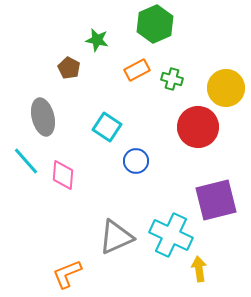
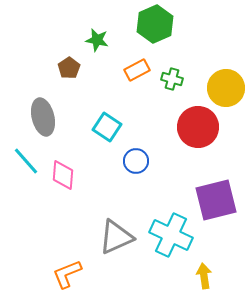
brown pentagon: rotated 10 degrees clockwise
yellow arrow: moved 5 px right, 7 px down
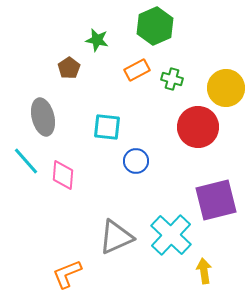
green hexagon: moved 2 px down
cyan square: rotated 28 degrees counterclockwise
cyan cross: rotated 18 degrees clockwise
yellow arrow: moved 5 px up
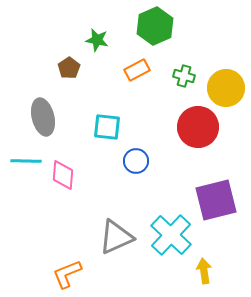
green cross: moved 12 px right, 3 px up
cyan line: rotated 48 degrees counterclockwise
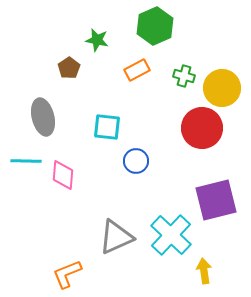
yellow circle: moved 4 px left
red circle: moved 4 px right, 1 px down
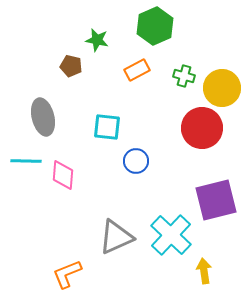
brown pentagon: moved 2 px right, 2 px up; rotated 25 degrees counterclockwise
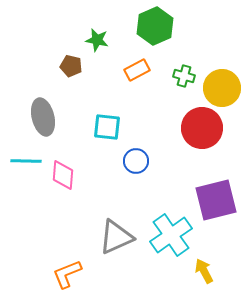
cyan cross: rotated 12 degrees clockwise
yellow arrow: rotated 20 degrees counterclockwise
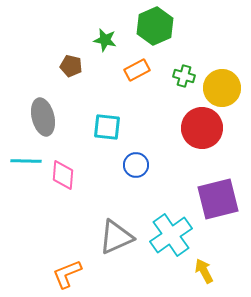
green star: moved 8 px right
blue circle: moved 4 px down
purple square: moved 2 px right, 1 px up
